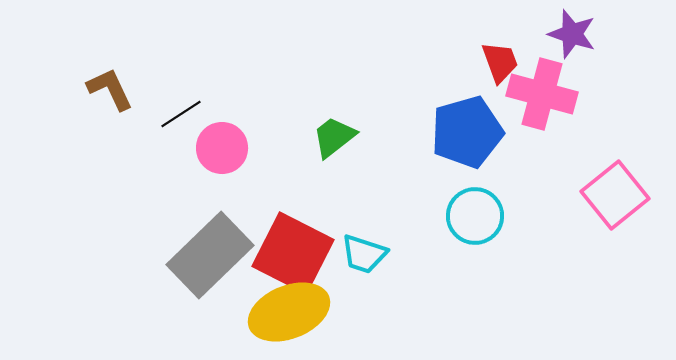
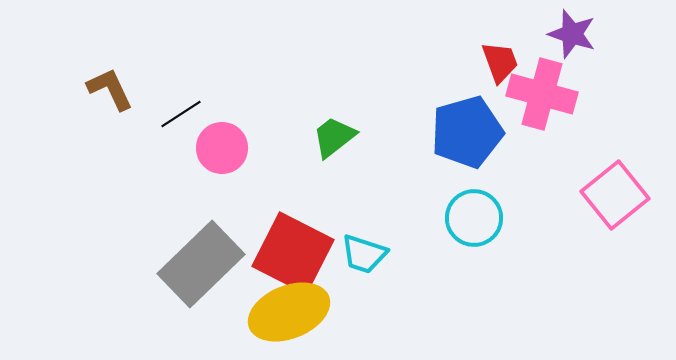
cyan circle: moved 1 px left, 2 px down
gray rectangle: moved 9 px left, 9 px down
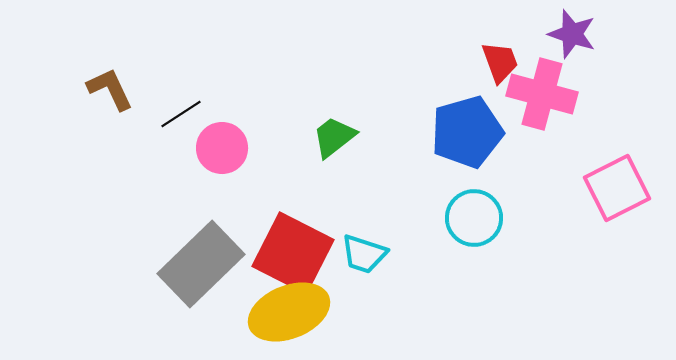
pink square: moved 2 px right, 7 px up; rotated 12 degrees clockwise
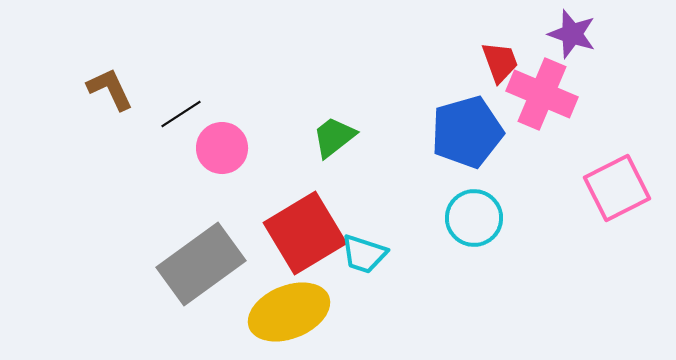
pink cross: rotated 8 degrees clockwise
red square: moved 12 px right, 20 px up; rotated 32 degrees clockwise
gray rectangle: rotated 8 degrees clockwise
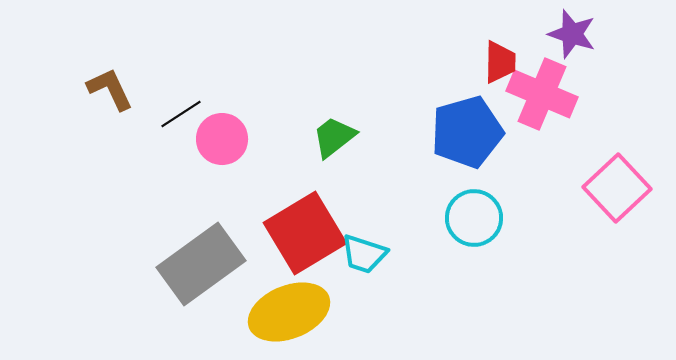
red trapezoid: rotated 21 degrees clockwise
pink circle: moved 9 px up
pink square: rotated 16 degrees counterclockwise
